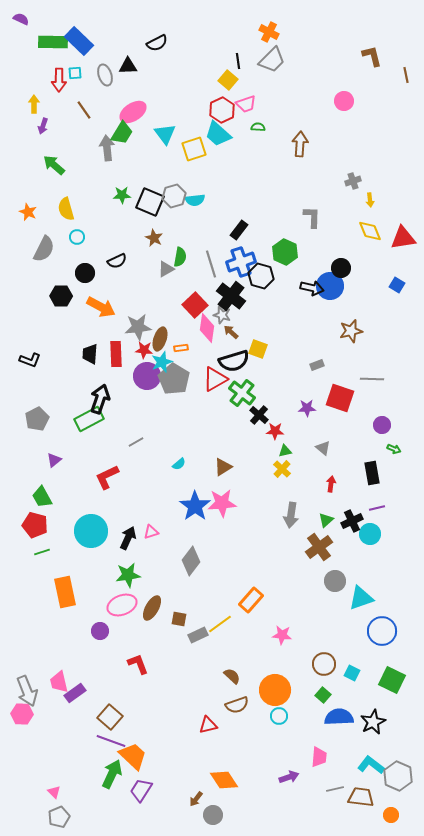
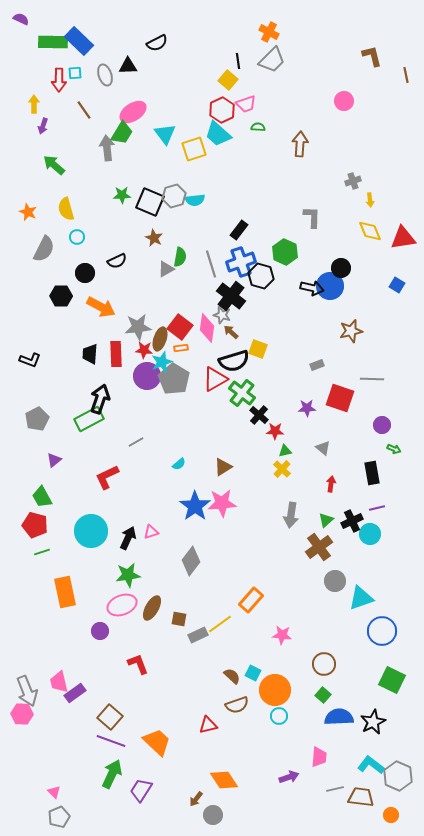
red square at (195, 305): moved 15 px left, 22 px down; rotated 10 degrees counterclockwise
cyan square at (352, 673): moved 99 px left
orange trapezoid at (133, 756): moved 24 px right, 14 px up
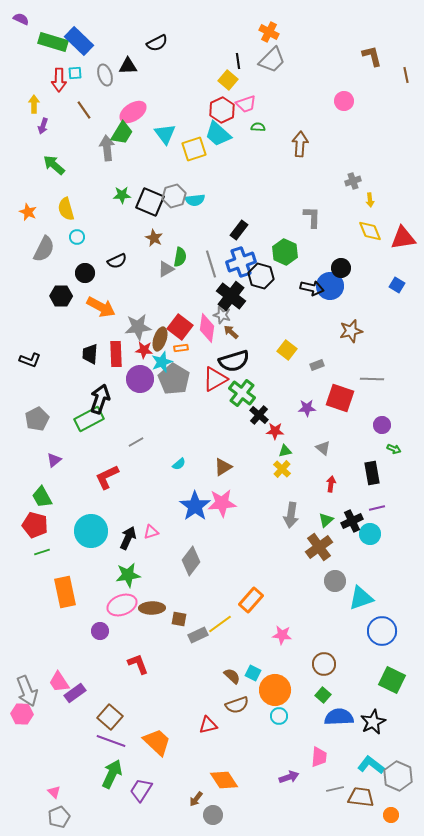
green rectangle at (53, 42): rotated 16 degrees clockwise
yellow square at (258, 349): moved 29 px right, 1 px down; rotated 18 degrees clockwise
purple circle at (147, 376): moved 7 px left, 3 px down
brown ellipse at (152, 608): rotated 60 degrees clockwise
pink trapezoid at (59, 682): rotated 20 degrees counterclockwise
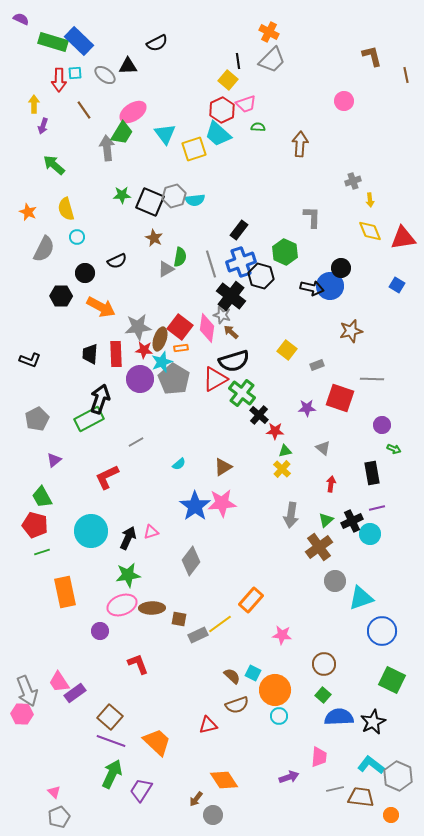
gray ellipse at (105, 75): rotated 35 degrees counterclockwise
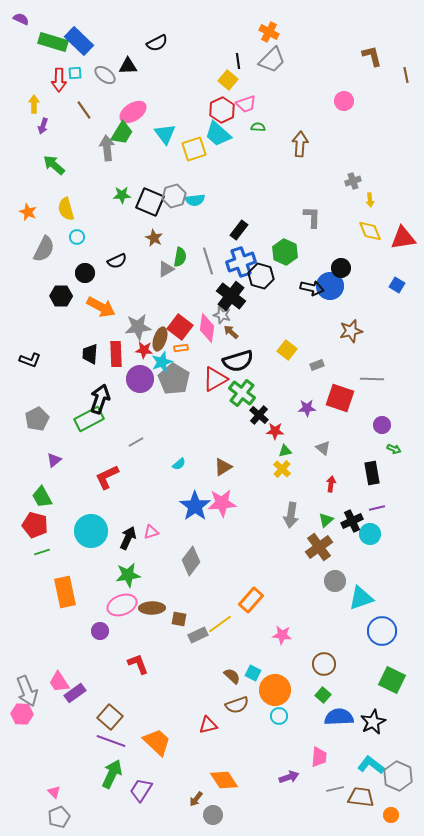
gray line at (211, 264): moved 3 px left, 3 px up
black semicircle at (234, 361): moved 4 px right
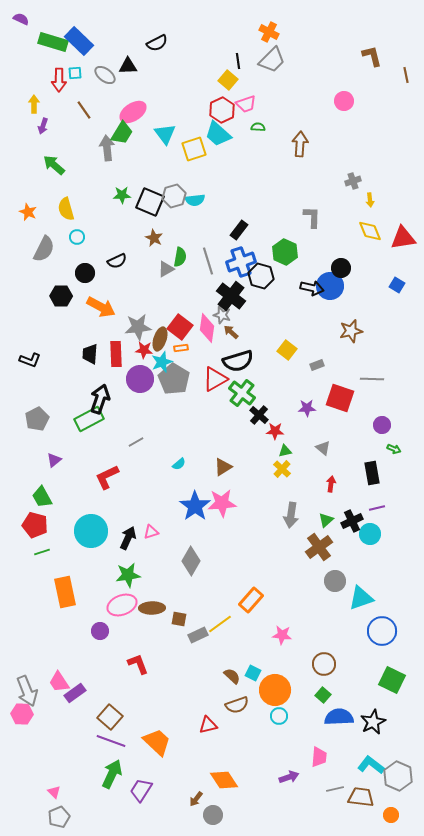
gray diamond at (191, 561): rotated 8 degrees counterclockwise
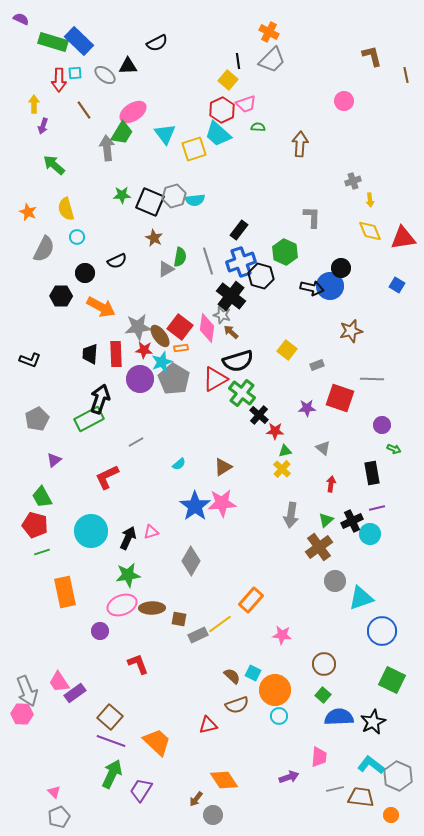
brown ellipse at (160, 339): moved 3 px up; rotated 55 degrees counterclockwise
